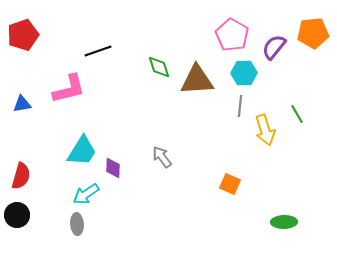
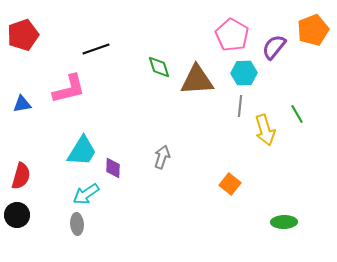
orange pentagon: moved 3 px up; rotated 16 degrees counterclockwise
black line: moved 2 px left, 2 px up
gray arrow: rotated 55 degrees clockwise
orange square: rotated 15 degrees clockwise
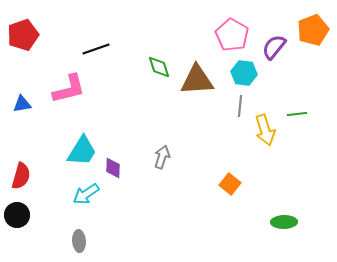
cyan hexagon: rotated 10 degrees clockwise
green line: rotated 66 degrees counterclockwise
gray ellipse: moved 2 px right, 17 px down
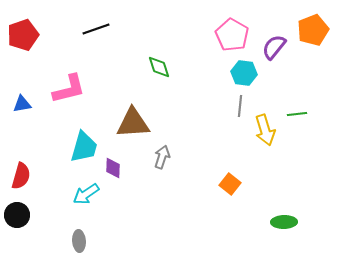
black line: moved 20 px up
brown triangle: moved 64 px left, 43 px down
cyan trapezoid: moved 2 px right, 4 px up; rotated 16 degrees counterclockwise
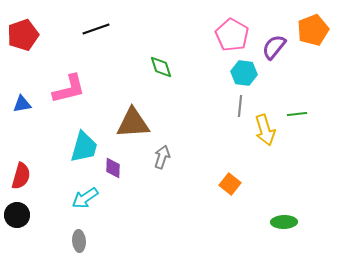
green diamond: moved 2 px right
cyan arrow: moved 1 px left, 4 px down
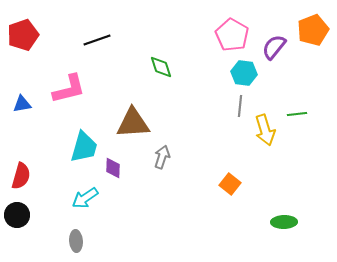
black line: moved 1 px right, 11 px down
gray ellipse: moved 3 px left
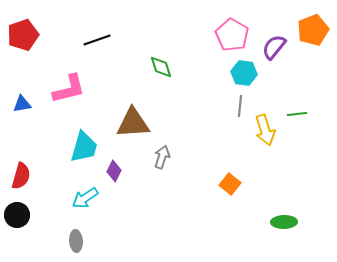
purple diamond: moved 1 px right, 3 px down; rotated 25 degrees clockwise
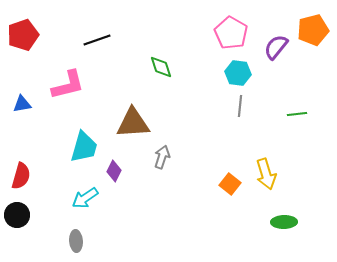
orange pentagon: rotated 8 degrees clockwise
pink pentagon: moved 1 px left, 2 px up
purple semicircle: moved 2 px right
cyan hexagon: moved 6 px left
pink L-shape: moved 1 px left, 4 px up
yellow arrow: moved 1 px right, 44 px down
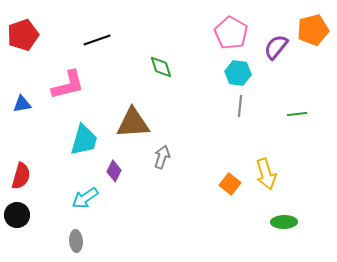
cyan trapezoid: moved 7 px up
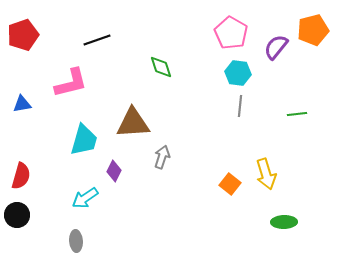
pink L-shape: moved 3 px right, 2 px up
